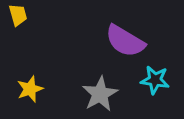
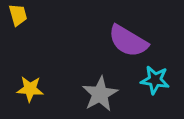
purple semicircle: moved 3 px right
yellow star: rotated 24 degrees clockwise
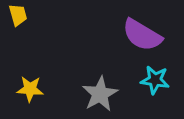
purple semicircle: moved 14 px right, 6 px up
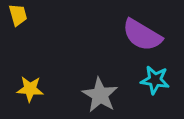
gray star: moved 1 px down; rotated 12 degrees counterclockwise
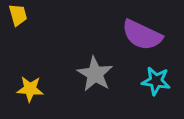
purple semicircle: rotated 6 degrees counterclockwise
cyan star: moved 1 px right, 1 px down
gray star: moved 5 px left, 21 px up
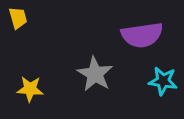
yellow trapezoid: moved 3 px down
purple semicircle: rotated 33 degrees counterclockwise
cyan star: moved 7 px right
